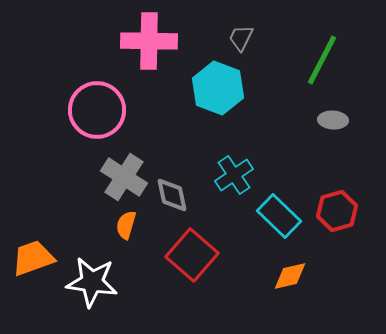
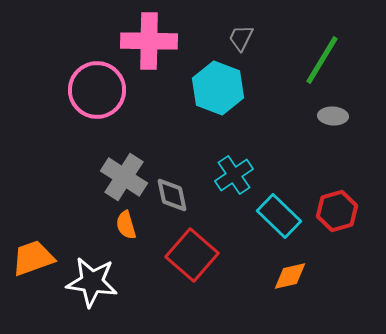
green line: rotated 4 degrees clockwise
pink circle: moved 20 px up
gray ellipse: moved 4 px up
orange semicircle: rotated 32 degrees counterclockwise
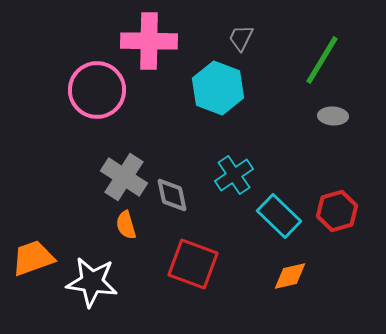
red square: moved 1 px right, 9 px down; rotated 21 degrees counterclockwise
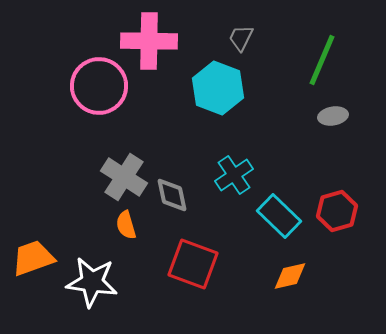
green line: rotated 8 degrees counterclockwise
pink circle: moved 2 px right, 4 px up
gray ellipse: rotated 12 degrees counterclockwise
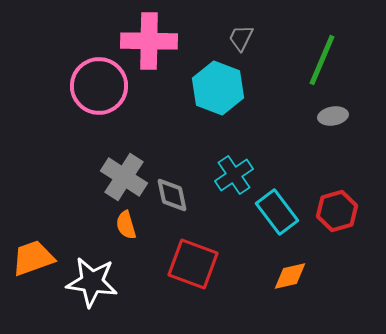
cyan rectangle: moved 2 px left, 4 px up; rotated 9 degrees clockwise
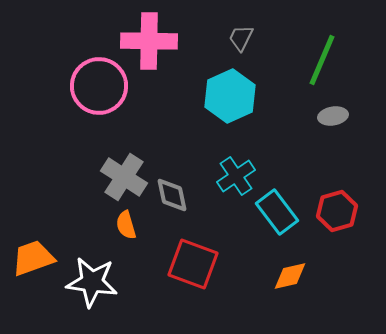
cyan hexagon: moved 12 px right, 8 px down; rotated 15 degrees clockwise
cyan cross: moved 2 px right, 1 px down
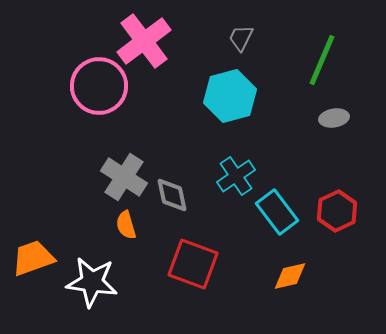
pink cross: moved 5 px left; rotated 38 degrees counterclockwise
cyan hexagon: rotated 9 degrees clockwise
gray ellipse: moved 1 px right, 2 px down
red hexagon: rotated 9 degrees counterclockwise
